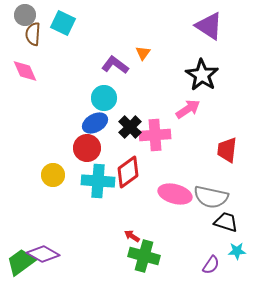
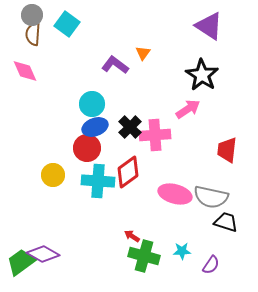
gray circle: moved 7 px right
cyan square: moved 4 px right, 1 px down; rotated 10 degrees clockwise
cyan circle: moved 12 px left, 6 px down
blue ellipse: moved 4 px down; rotated 10 degrees clockwise
cyan star: moved 55 px left
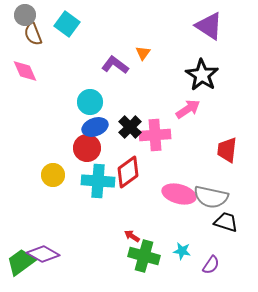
gray circle: moved 7 px left
brown semicircle: rotated 25 degrees counterclockwise
cyan circle: moved 2 px left, 2 px up
pink ellipse: moved 4 px right
cyan star: rotated 12 degrees clockwise
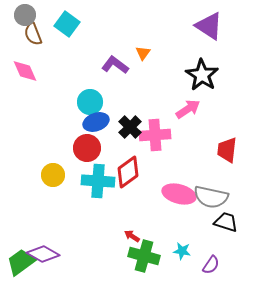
blue ellipse: moved 1 px right, 5 px up
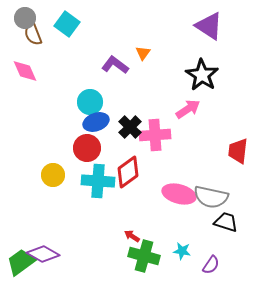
gray circle: moved 3 px down
red trapezoid: moved 11 px right, 1 px down
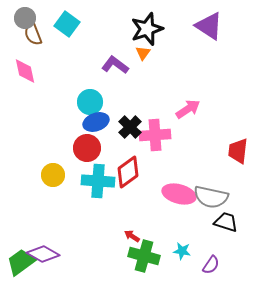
pink diamond: rotated 12 degrees clockwise
black star: moved 55 px left, 46 px up; rotated 20 degrees clockwise
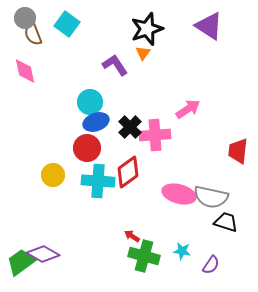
purple L-shape: rotated 20 degrees clockwise
